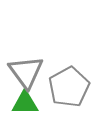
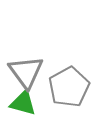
green triangle: moved 2 px left; rotated 16 degrees clockwise
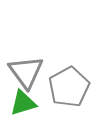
green triangle: rotated 32 degrees counterclockwise
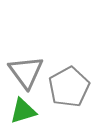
green triangle: moved 8 px down
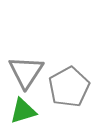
gray triangle: rotated 9 degrees clockwise
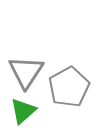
green triangle: rotated 24 degrees counterclockwise
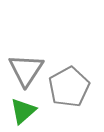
gray triangle: moved 2 px up
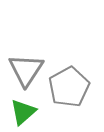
green triangle: moved 1 px down
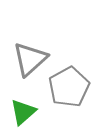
gray triangle: moved 4 px right, 11 px up; rotated 15 degrees clockwise
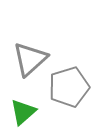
gray pentagon: rotated 12 degrees clockwise
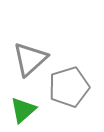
green triangle: moved 2 px up
